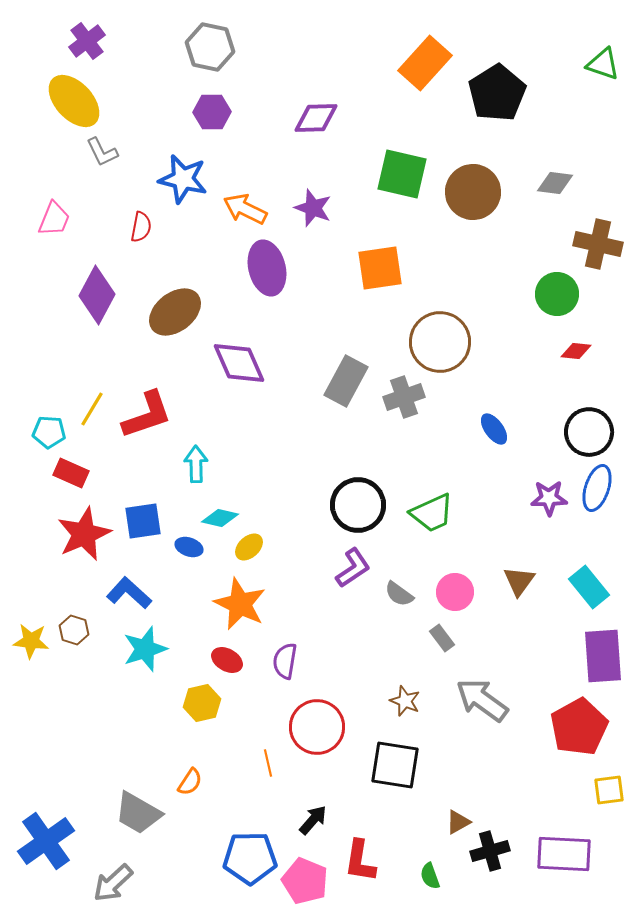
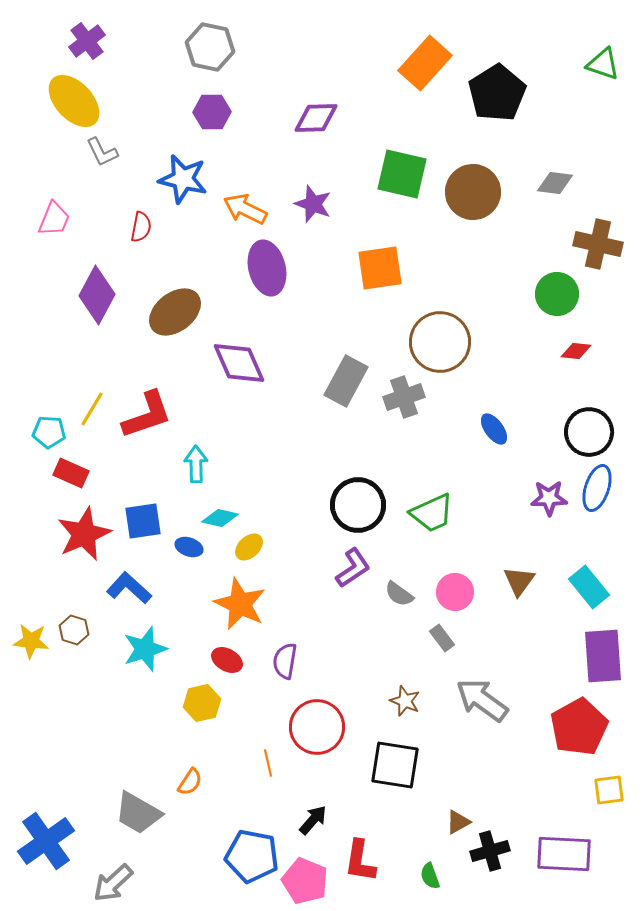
purple star at (313, 208): moved 4 px up
blue L-shape at (129, 593): moved 5 px up
blue pentagon at (250, 858): moved 2 px right, 2 px up; rotated 12 degrees clockwise
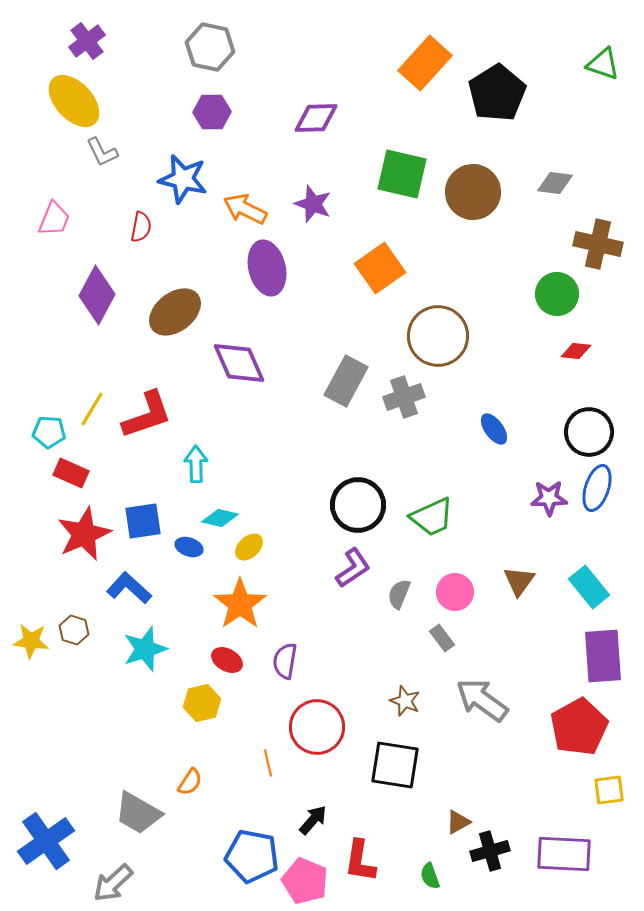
orange square at (380, 268): rotated 27 degrees counterclockwise
brown circle at (440, 342): moved 2 px left, 6 px up
green trapezoid at (432, 513): moved 4 px down
gray semicircle at (399, 594): rotated 76 degrees clockwise
orange star at (240, 604): rotated 12 degrees clockwise
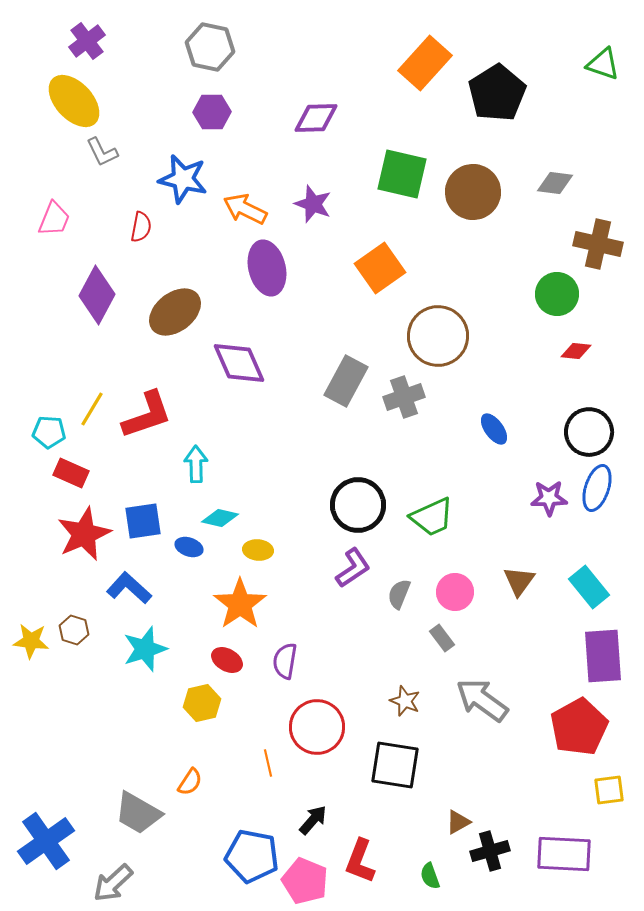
yellow ellipse at (249, 547): moved 9 px right, 3 px down; rotated 48 degrees clockwise
red L-shape at (360, 861): rotated 12 degrees clockwise
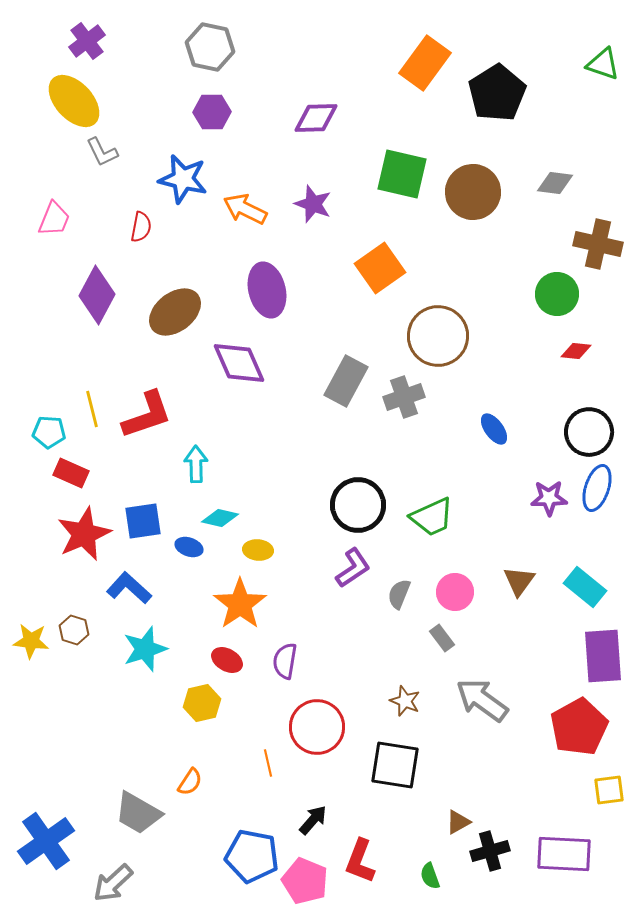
orange rectangle at (425, 63): rotated 6 degrees counterclockwise
purple ellipse at (267, 268): moved 22 px down
yellow line at (92, 409): rotated 45 degrees counterclockwise
cyan rectangle at (589, 587): moved 4 px left; rotated 12 degrees counterclockwise
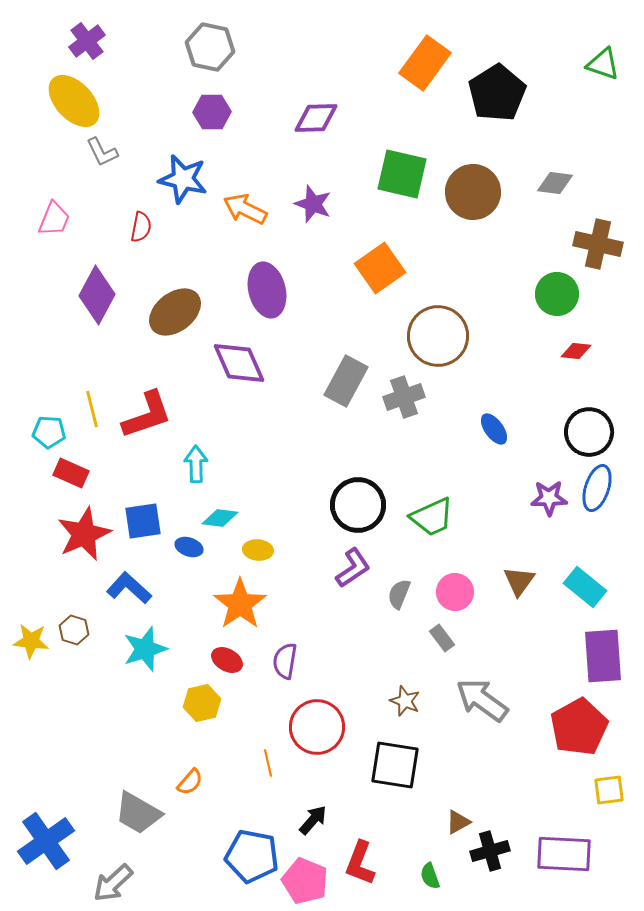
cyan diamond at (220, 518): rotated 6 degrees counterclockwise
orange semicircle at (190, 782): rotated 8 degrees clockwise
red L-shape at (360, 861): moved 2 px down
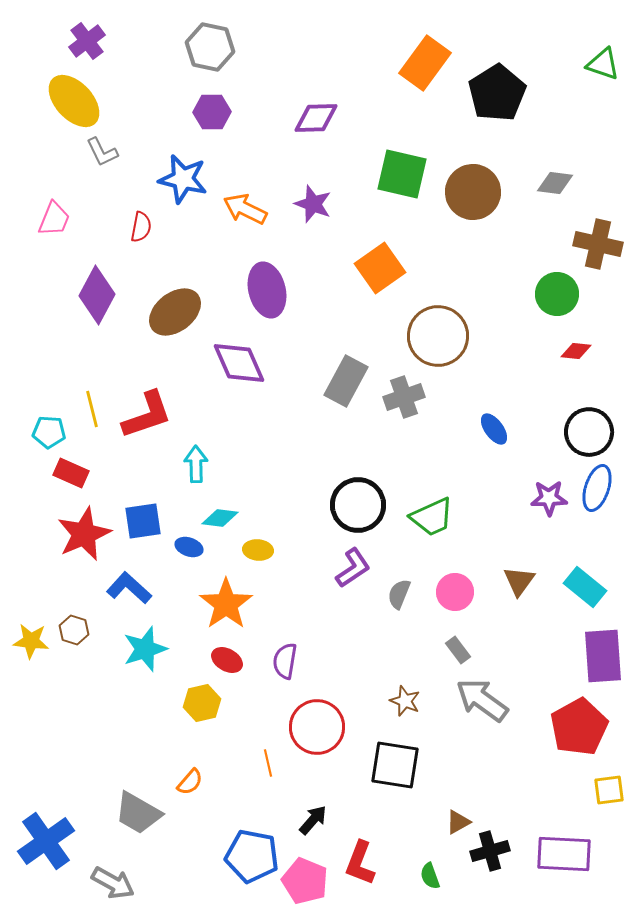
orange star at (240, 604): moved 14 px left
gray rectangle at (442, 638): moved 16 px right, 12 px down
gray arrow at (113, 883): rotated 108 degrees counterclockwise
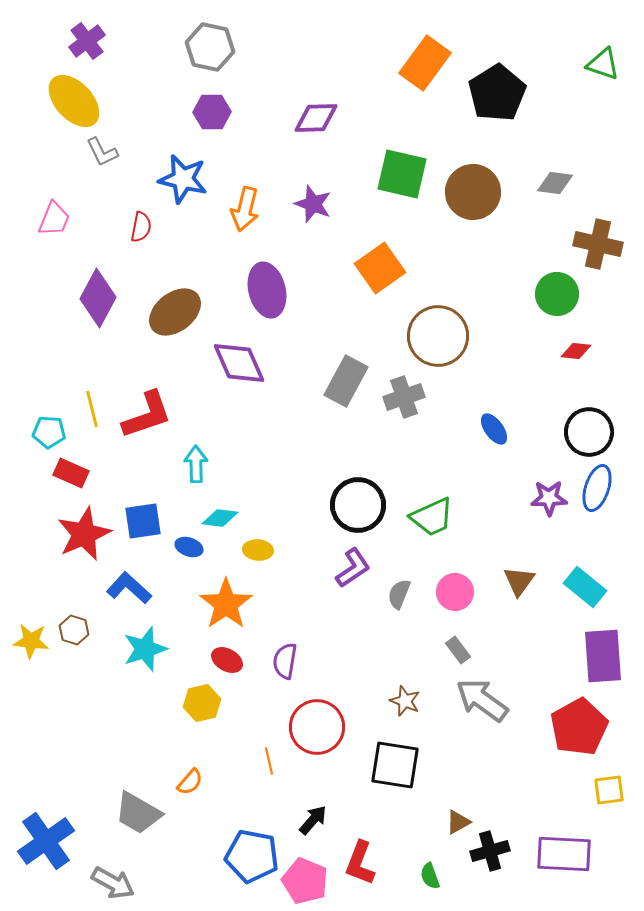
orange arrow at (245, 209): rotated 102 degrees counterclockwise
purple diamond at (97, 295): moved 1 px right, 3 px down
orange line at (268, 763): moved 1 px right, 2 px up
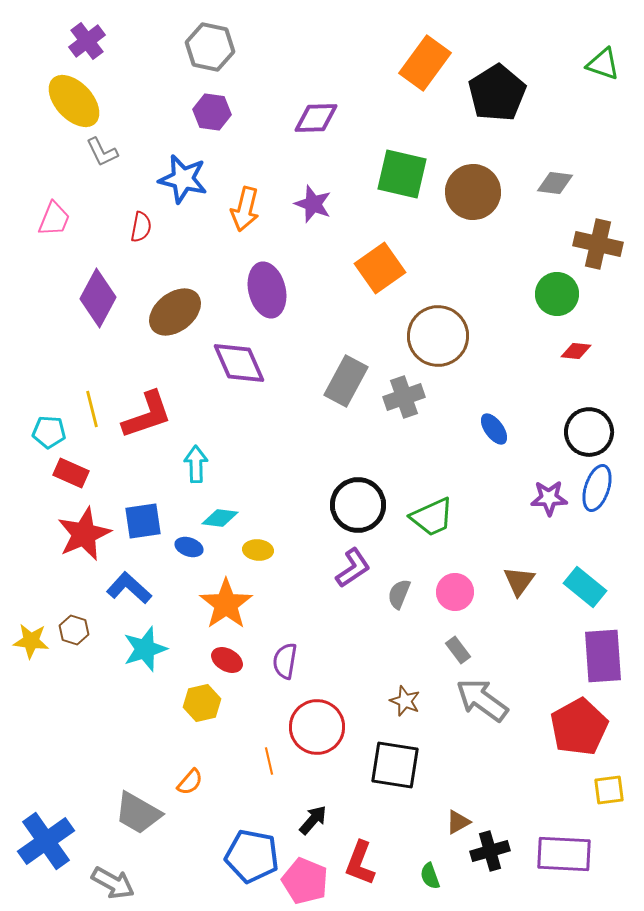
purple hexagon at (212, 112): rotated 9 degrees clockwise
